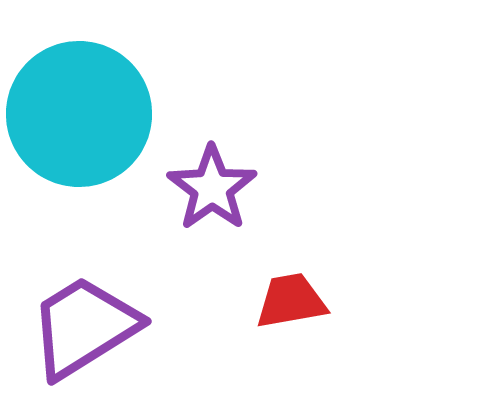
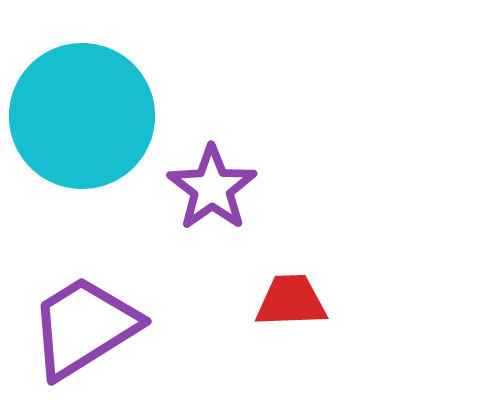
cyan circle: moved 3 px right, 2 px down
red trapezoid: rotated 8 degrees clockwise
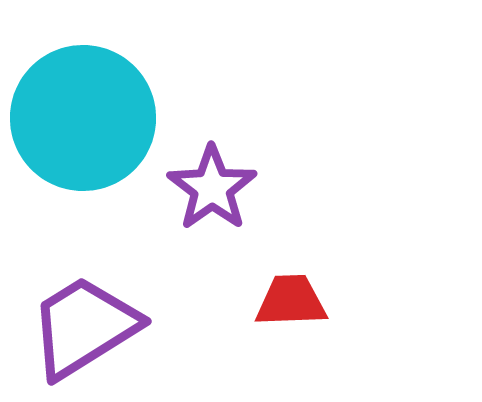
cyan circle: moved 1 px right, 2 px down
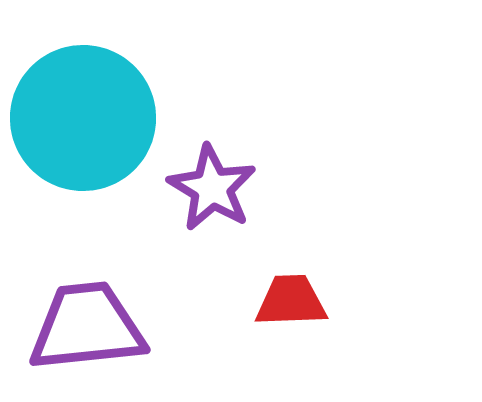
purple star: rotated 6 degrees counterclockwise
purple trapezoid: moved 3 px right; rotated 26 degrees clockwise
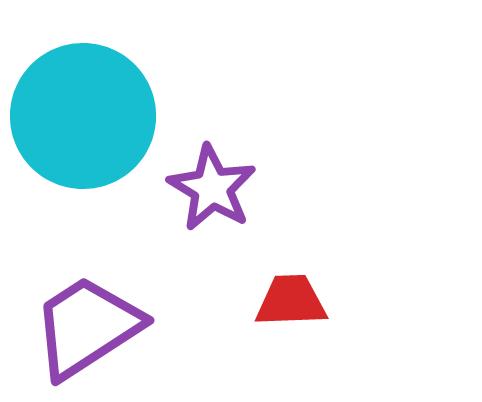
cyan circle: moved 2 px up
purple trapezoid: rotated 27 degrees counterclockwise
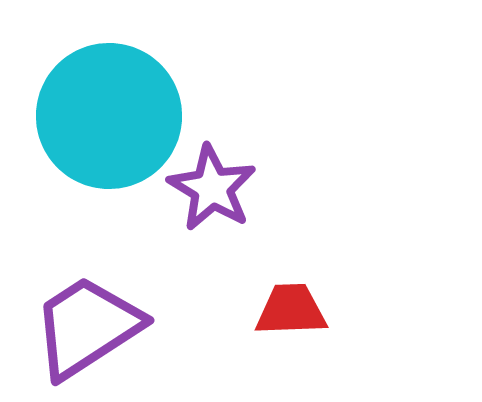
cyan circle: moved 26 px right
red trapezoid: moved 9 px down
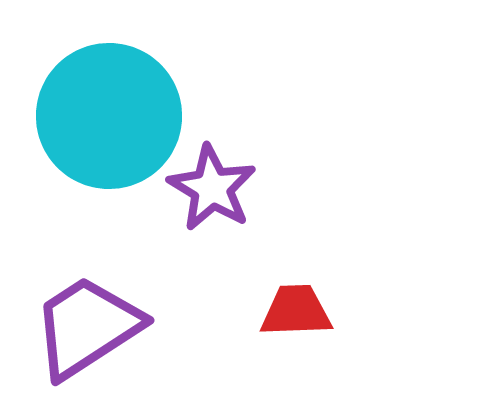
red trapezoid: moved 5 px right, 1 px down
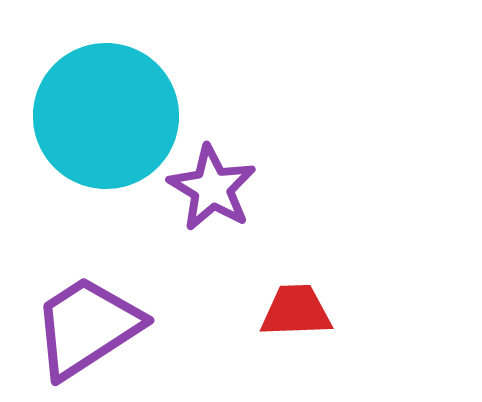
cyan circle: moved 3 px left
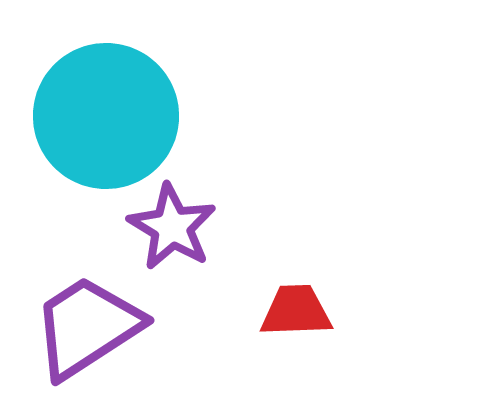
purple star: moved 40 px left, 39 px down
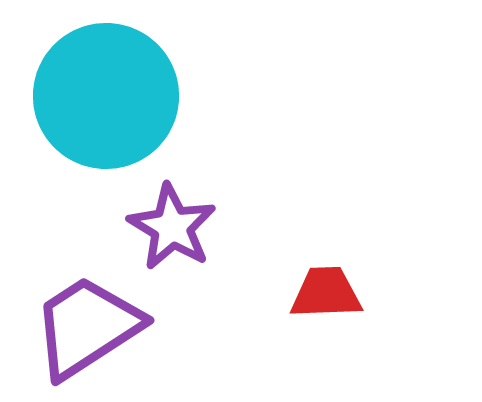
cyan circle: moved 20 px up
red trapezoid: moved 30 px right, 18 px up
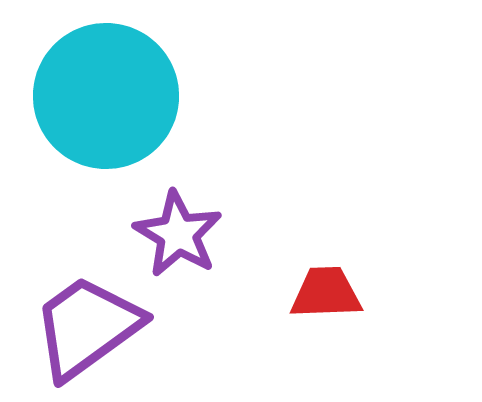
purple star: moved 6 px right, 7 px down
purple trapezoid: rotated 3 degrees counterclockwise
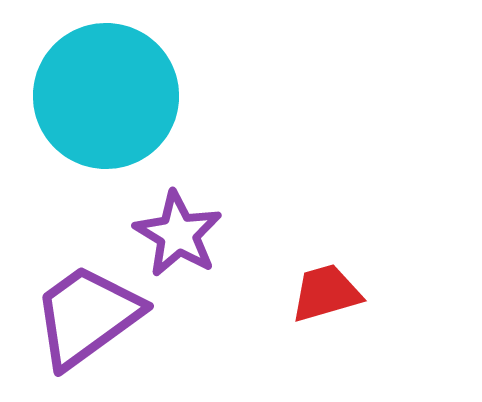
red trapezoid: rotated 14 degrees counterclockwise
purple trapezoid: moved 11 px up
